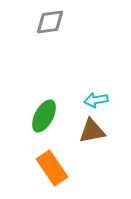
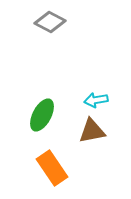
gray diamond: rotated 36 degrees clockwise
green ellipse: moved 2 px left, 1 px up
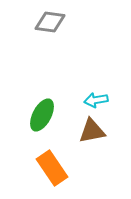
gray diamond: rotated 20 degrees counterclockwise
